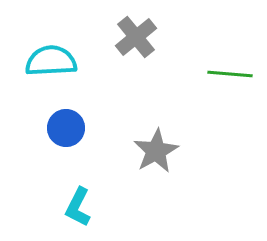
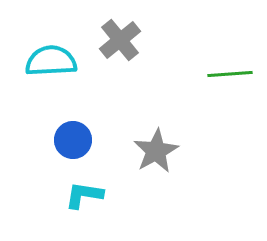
gray cross: moved 16 px left, 3 px down
green line: rotated 9 degrees counterclockwise
blue circle: moved 7 px right, 12 px down
cyan L-shape: moved 6 px right, 12 px up; rotated 72 degrees clockwise
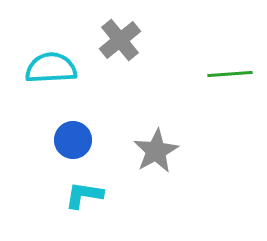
cyan semicircle: moved 7 px down
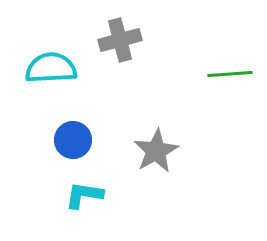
gray cross: rotated 24 degrees clockwise
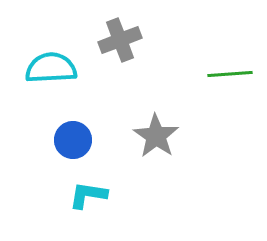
gray cross: rotated 6 degrees counterclockwise
gray star: moved 15 px up; rotated 9 degrees counterclockwise
cyan L-shape: moved 4 px right
